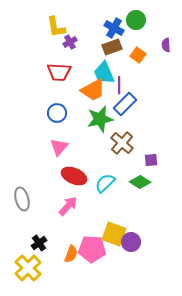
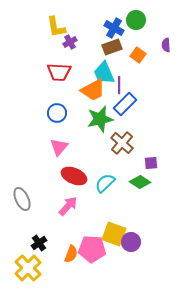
purple square: moved 3 px down
gray ellipse: rotated 10 degrees counterclockwise
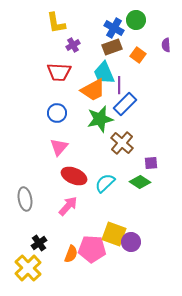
yellow L-shape: moved 4 px up
purple cross: moved 3 px right, 3 px down
gray ellipse: moved 3 px right; rotated 15 degrees clockwise
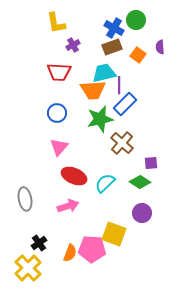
purple semicircle: moved 6 px left, 2 px down
cyan trapezoid: rotated 100 degrees clockwise
orange trapezoid: rotated 24 degrees clockwise
pink arrow: rotated 30 degrees clockwise
purple circle: moved 11 px right, 29 px up
orange semicircle: moved 1 px left, 1 px up
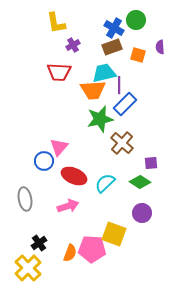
orange square: rotated 21 degrees counterclockwise
blue circle: moved 13 px left, 48 px down
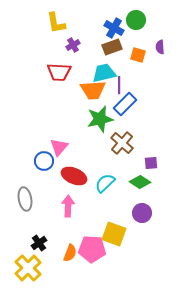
pink arrow: rotated 70 degrees counterclockwise
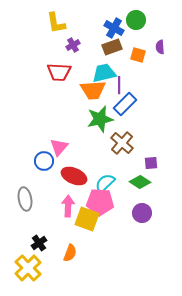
yellow square: moved 27 px left, 15 px up
pink pentagon: moved 8 px right, 47 px up
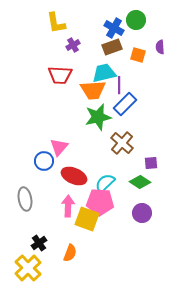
red trapezoid: moved 1 px right, 3 px down
green star: moved 2 px left, 2 px up
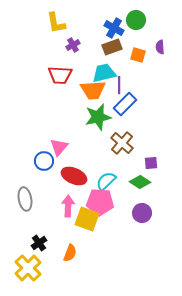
cyan semicircle: moved 1 px right, 2 px up
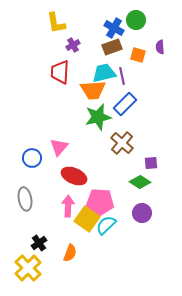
red trapezoid: moved 3 px up; rotated 90 degrees clockwise
purple line: moved 3 px right, 9 px up; rotated 12 degrees counterclockwise
blue circle: moved 12 px left, 3 px up
cyan semicircle: moved 44 px down
yellow square: rotated 15 degrees clockwise
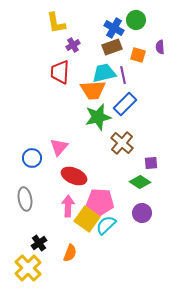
purple line: moved 1 px right, 1 px up
